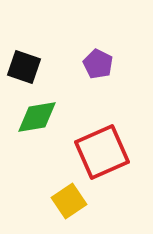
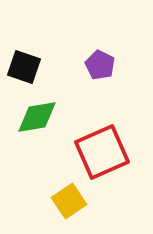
purple pentagon: moved 2 px right, 1 px down
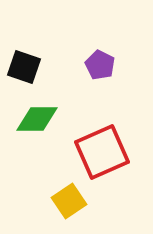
green diamond: moved 2 px down; rotated 9 degrees clockwise
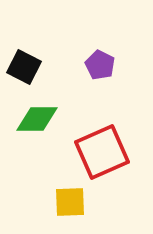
black square: rotated 8 degrees clockwise
yellow square: moved 1 px right, 1 px down; rotated 32 degrees clockwise
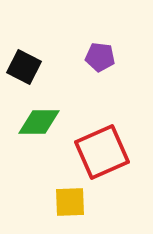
purple pentagon: moved 8 px up; rotated 20 degrees counterclockwise
green diamond: moved 2 px right, 3 px down
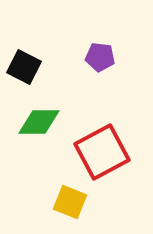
red square: rotated 4 degrees counterclockwise
yellow square: rotated 24 degrees clockwise
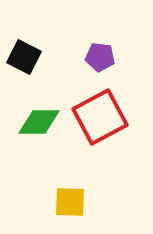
black square: moved 10 px up
red square: moved 2 px left, 35 px up
yellow square: rotated 20 degrees counterclockwise
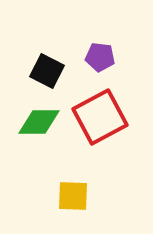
black square: moved 23 px right, 14 px down
yellow square: moved 3 px right, 6 px up
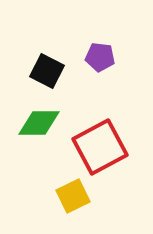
red square: moved 30 px down
green diamond: moved 1 px down
yellow square: rotated 28 degrees counterclockwise
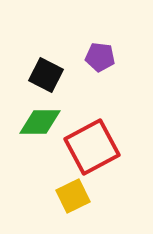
black square: moved 1 px left, 4 px down
green diamond: moved 1 px right, 1 px up
red square: moved 8 px left
